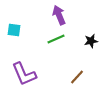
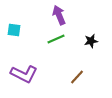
purple L-shape: rotated 40 degrees counterclockwise
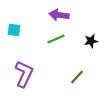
purple arrow: rotated 60 degrees counterclockwise
purple L-shape: rotated 92 degrees counterclockwise
